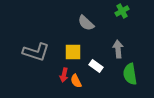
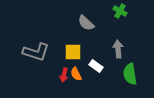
green cross: moved 2 px left; rotated 32 degrees counterclockwise
orange semicircle: moved 7 px up
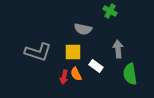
green cross: moved 10 px left
gray semicircle: moved 3 px left, 6 px down; rotated 30 degrees counterclockwise
gray L-shape: moved 2 px right
red arrow: moved 2 px down
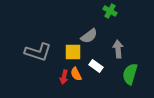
gray semicircle: moved 6 px right, 7 px down; rotated 48 degrees counterclockwise
green semicircle: rotated 25 degrees clockwise
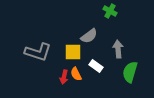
green semicircle: moved 2 px up
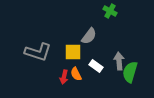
gray semicircle: rotated 18 degrees counterclockwise
gray arrow: moved 1 px right, 12 px down
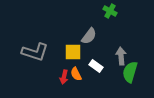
gray L-shape: moved 3 px left
gray arrow: moved 2 px right, 5 px up
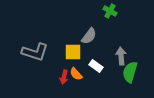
orange semicircle: rotated 16 degrees counterclockwise
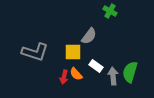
gray arrow: moved 8 px left, 20 px down
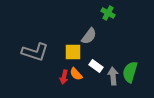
green cross: moved 2 px left, 2 px down
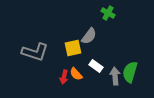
yellow square: moved 4 px up; rotated 12 degrees counterclockwise
gray arrow: moved 2 px right
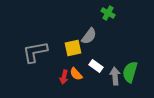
gray L-shape: rotated 152 degrees clockwise
